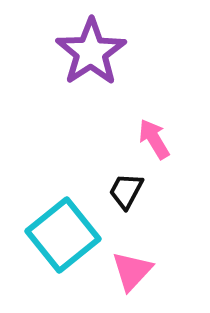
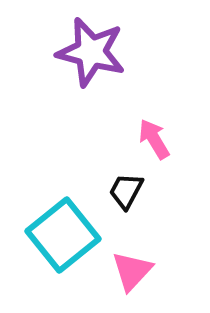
purple star: rotated 24 degrees counterclockwise
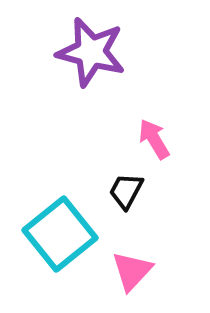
cyan square: moved 3 px left, 1 px up
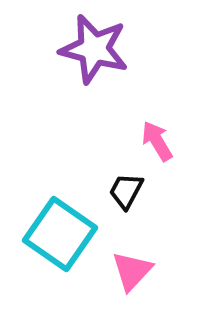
purple star: moved 3 px right, 3 px up
pink arrow: moved 3 px right, 2 px down
cyan square: rotated 16 degrees counterclockwise
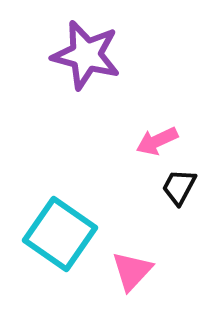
purple star: moved 8 px left, 6 px down
pink arrow: rotated 84 degrees counterclockwise
black trapezoid: moved 53 px right, 4 px up
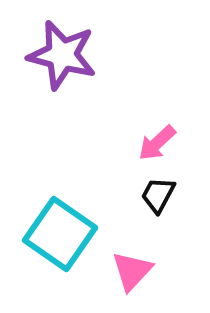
purple star: moved 24 px left
pink arrow: moved 2 px down; rotated 18 degrees counterclockwise
black trapezoid: moved 21 px left, 8 px down
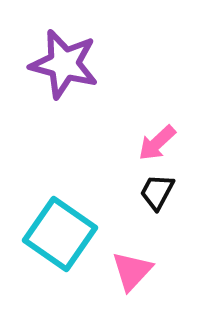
purple star: moved 2 px right, 9 px down
black trapezoid: moved 1 px left, 3 px up
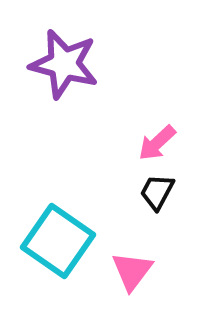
cyan square: moved 2 px left, 7 px down
pink triangle: rotated 6 degrees counterclockwise
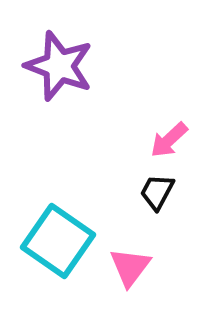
purple star: moved 5 px left, 2 px down; rotated 6 degrees clockwise
pink arrow: moved 12 px right, 3 px up
pink triangle: moved 2 px left, 4 px up
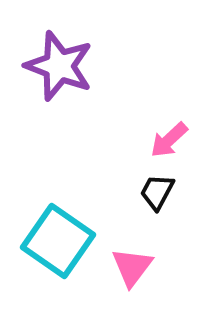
pink triangle: moved 2 px right
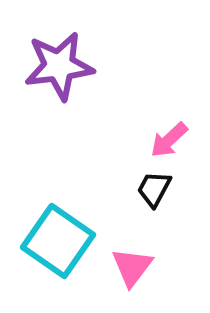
purple star: rotated 28 degrees counterclockwise
black trapezoid: moved 3 px left, 3 px up
